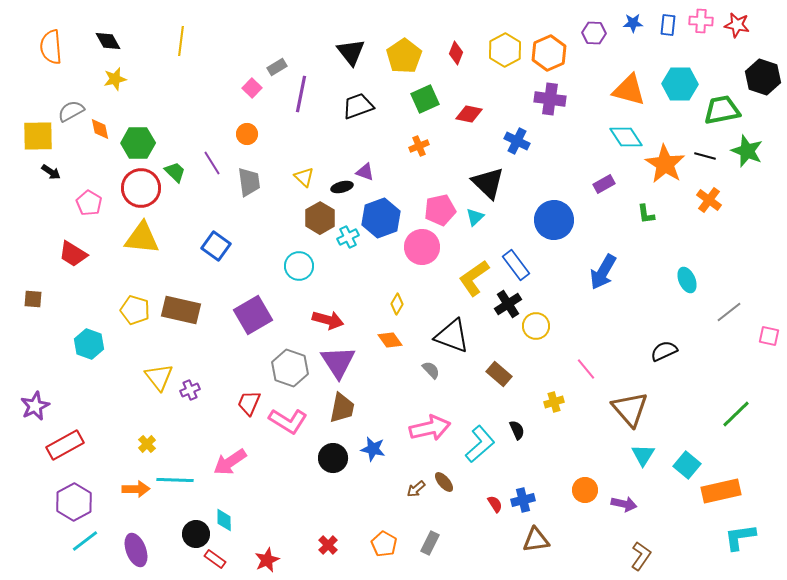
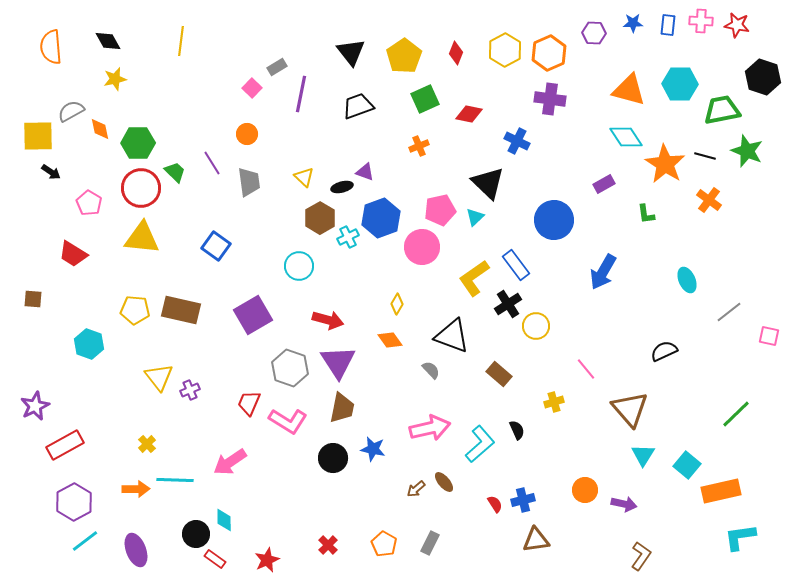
yellow pentagon at (135, 310): rotated 12 degrees counterclockwise
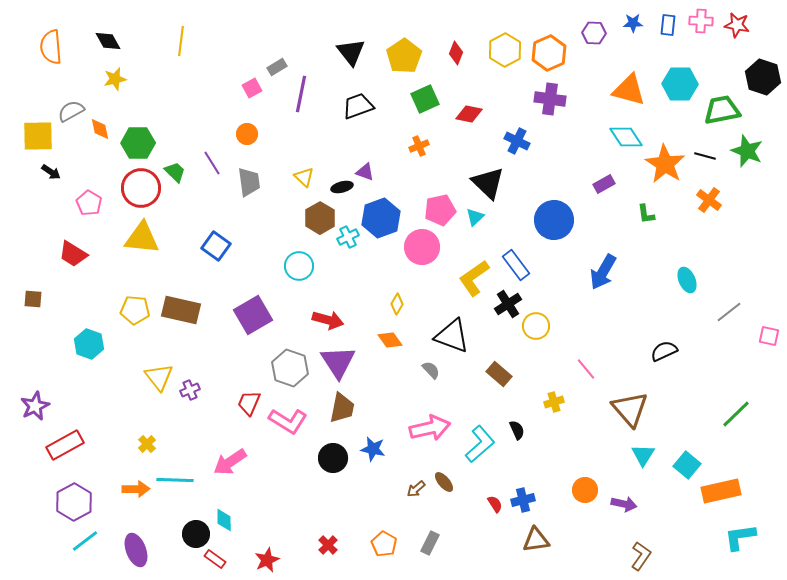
pink square at (252, 88): rotated 18 degrees clockwise
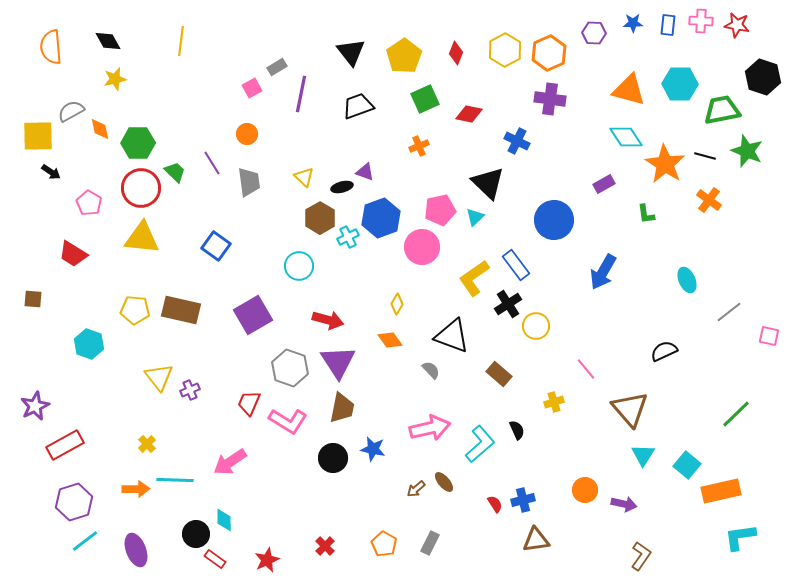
purple hexagon at (74, 502): rotated 12 degrees clockwise
red cross at (328, 545): moved 3 px left, 1 px down
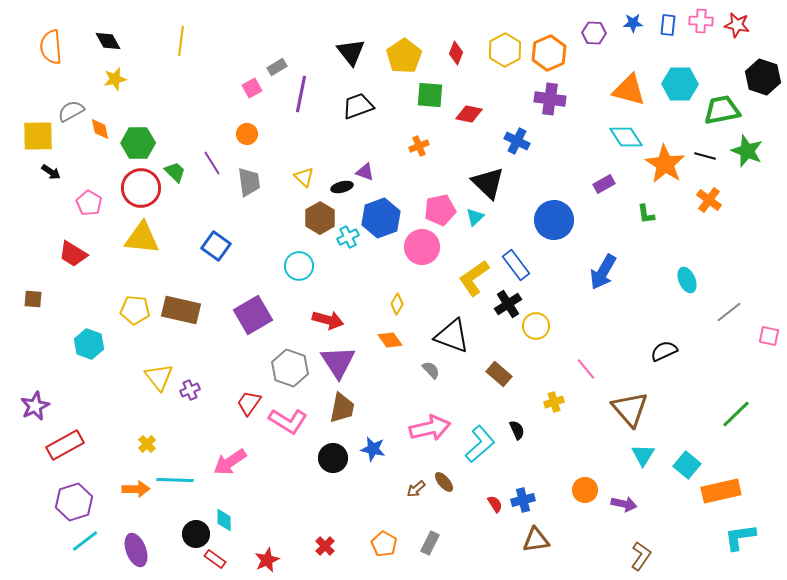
green square at (425, 99): moved 5 px right, 4 px up; rotated 28 degrees clockwise
red trapezoid at (249, 403): rotated 12 degrees clockwise
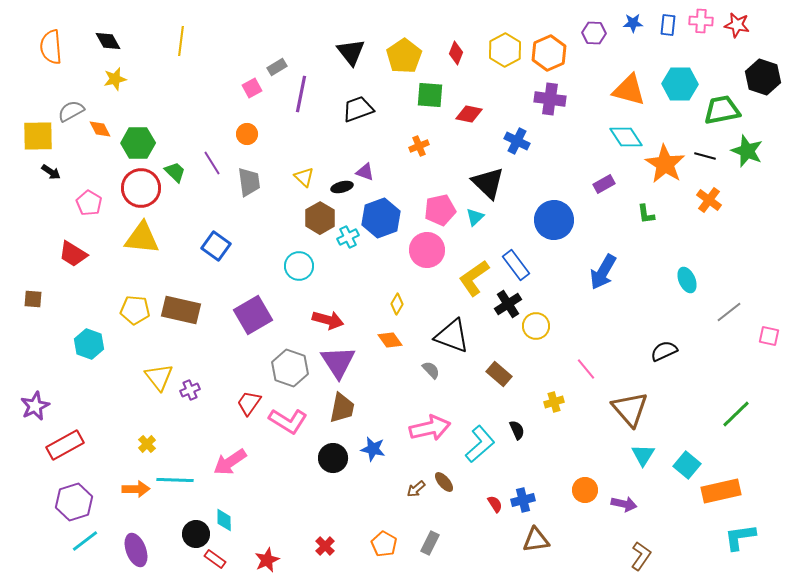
black trapezoid at (358, 106): moved 3 px down
orange diamond at (100, 129): rotated 15 degrees counterclockwise
pink circle at (422, 247): moved 5 px right, 3 px down
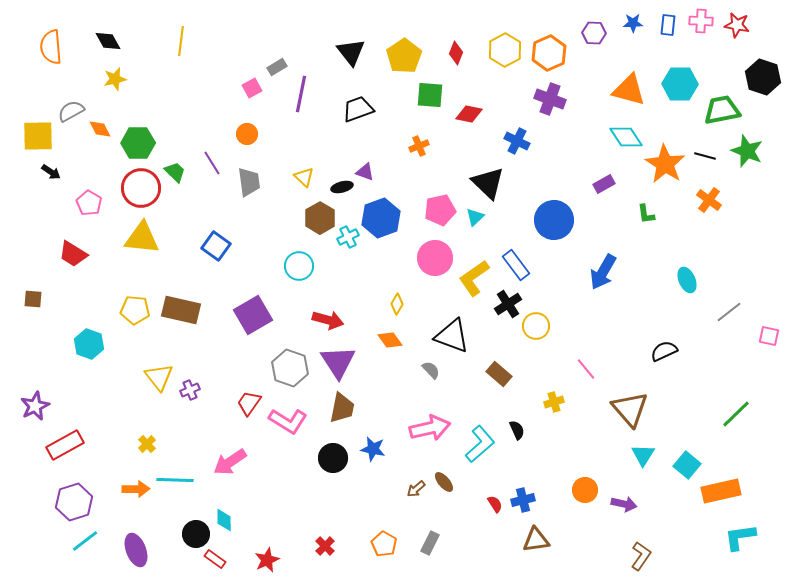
purple cross at (550, 99): rotated 12 degrees clockwise
pink circle at (427, 250): moved 8 px right, 8 px down
